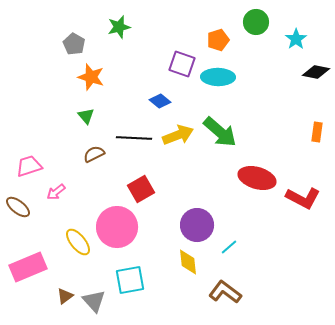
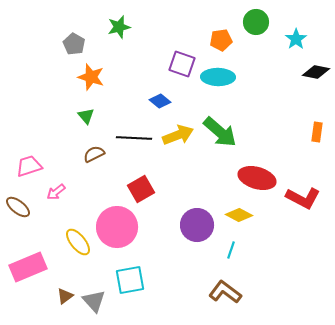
orange pentagon: moved 3 px right; rotated 10 degrees clockwise
cyan line: moved 2 px right, 3 px down; rotated 30 degrees counterclockwise
yellow diamond: moved 51 px right, 47 px up; rotated 56 degrees counterclockwise
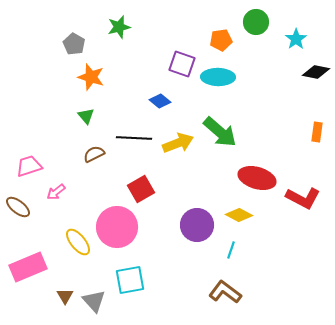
yellow arrow: moved 8 px down
brown triangle: rotated 24 degrees counterclockwise
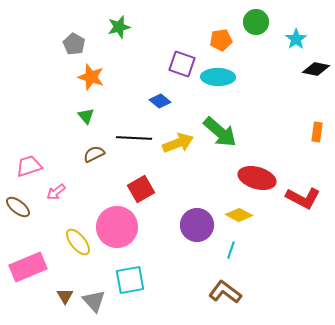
black diamond: moved 3 px up
